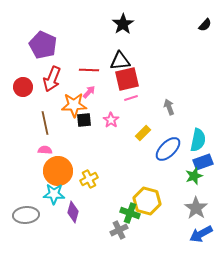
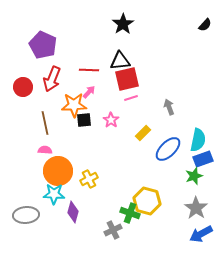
blue rectangle: moved 3 px up
gray cross: moved 6 px left
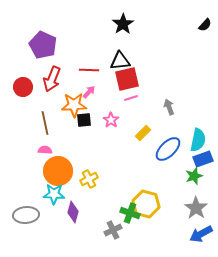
yellow hexagon: moved 1 px left, 3 px down
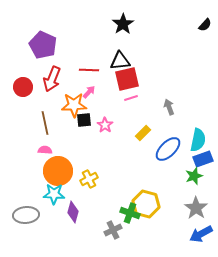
pink star: moved 6 px left, 5 px down
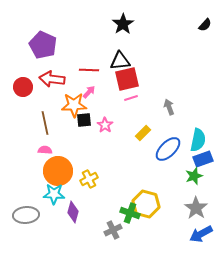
red arrow: rotated 75 degrees clockwise
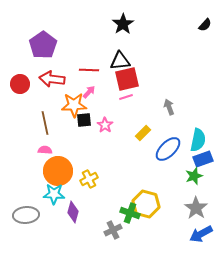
purple pentagon: rotated 12 degrees clockwise
red circle: moved 3 px left, 3 px up
pink line: moved 5 px left, 1 px up
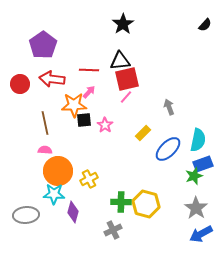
pink line: rotated 32 degrees counterclockwise
blue rectangle: moved 5 px down
green cross: moved 9 px left, 11 px up; rotated 18 degrees counterclockwise
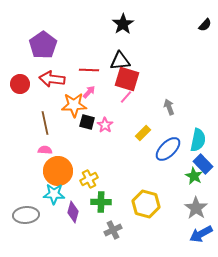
red square: rotated 30 degrees clockwise
black square: moved 3 px right, 2 px down; rotated 21 degrees clockwise
blue rectangle: rotated 66 degrees clockwise
green star: rotated 24 degrees counterclockwise
green cross: moved 20 px left
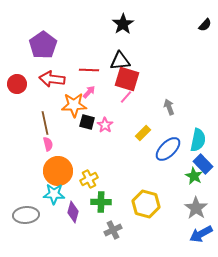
red circle: moved 3 px left
pink semicircle: moved 3 px right, 6 px up; rotated 72 degrees clockwise
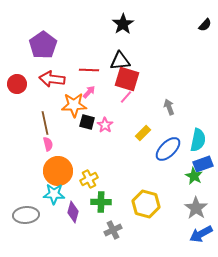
blue rectangle: rotated 66 degrees counterclockwise
